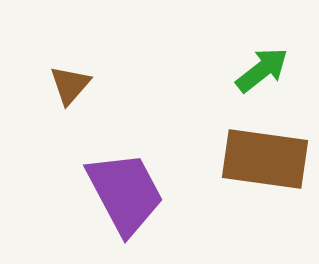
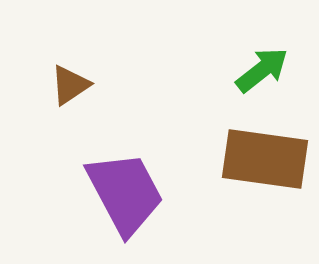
brown triangle: rotated 15 degrees clockwise
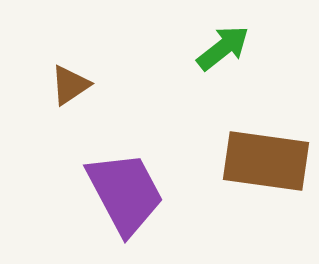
green arrow: moved 39 px left, 22 px up
brown rectangle: moved 1 px right, 2 px down
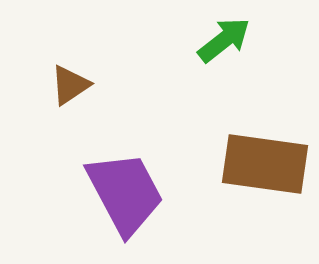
green arrow: moved 1 px right, 8 px up
brown rectangle: moved 1 px left, 3 px down
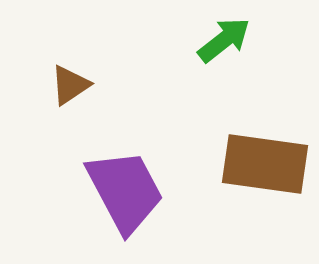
purple trapezoid: moved 2 px up
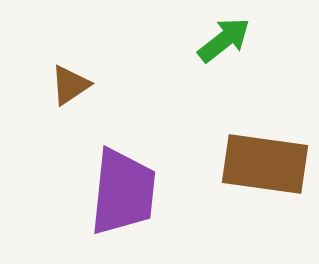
purple trapezoid: moved 2 px left, 1 px down; rotated 34 degrees clockwise
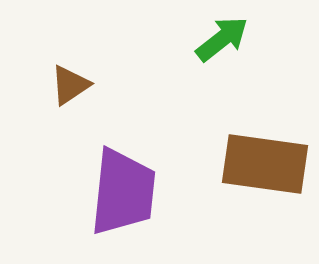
green arrow: moved 2 px left, 1 px up
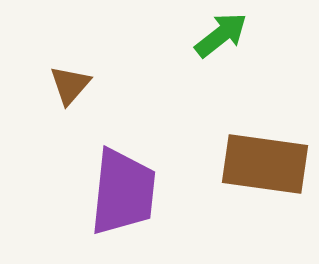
green arrow: moved 1 px left, 4 px up
brown triangle: rotated 15 degrees counterclockwise
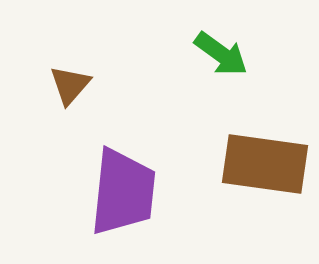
green arrow: moved 19 px down; rotated 74 degrees clockwise
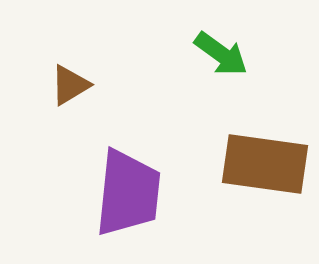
brown triangle: rotated 18 degrees clockwise
purple trapezoid: moved 5 px right, 1 px down
